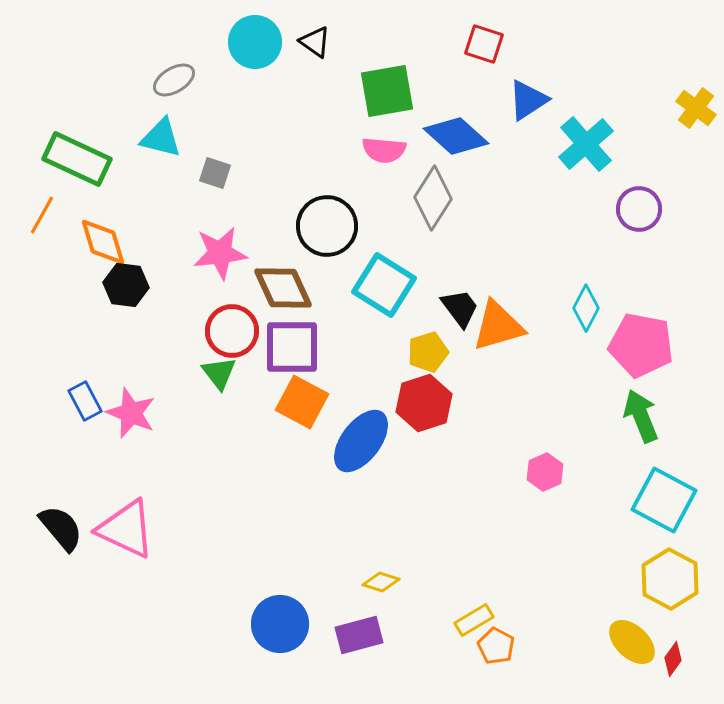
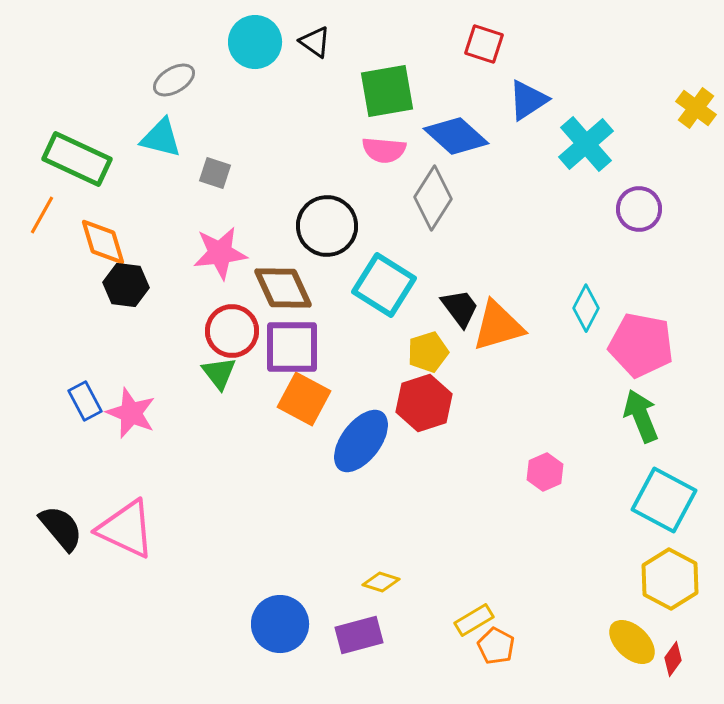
orange square at (302, 402): moved 2 px right, 3 px up
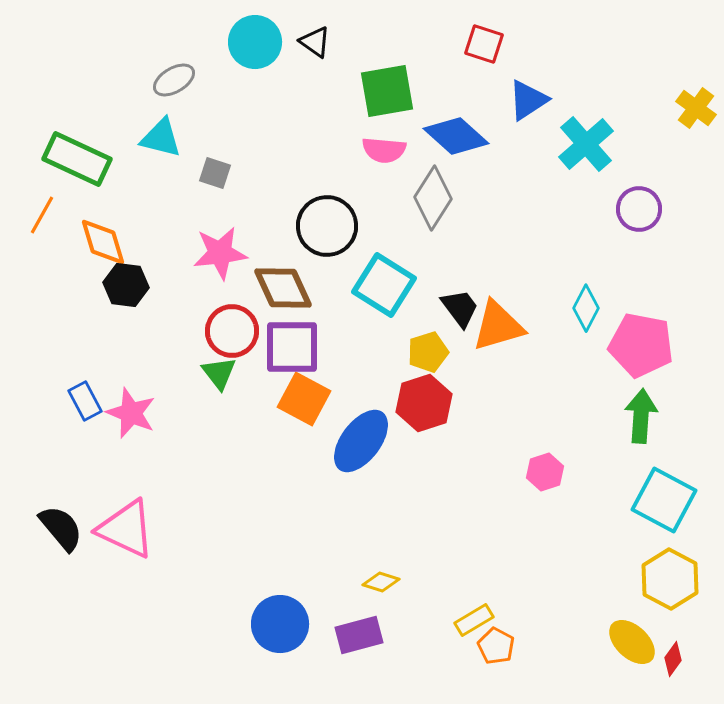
green arrow at (641, 416): rotated 26 degrees clockwise
pink hexagon at (545, 472): rotated 6 degrees clockwise
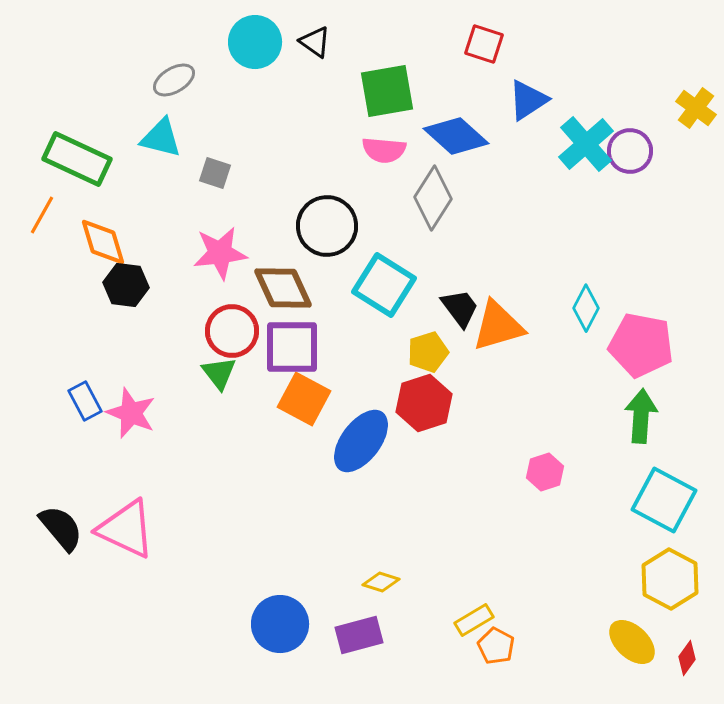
purple circle at (639, 209): moved 9 px left, 58 px up
red diamond at (673, 659): moved 14 px right, 1 px up
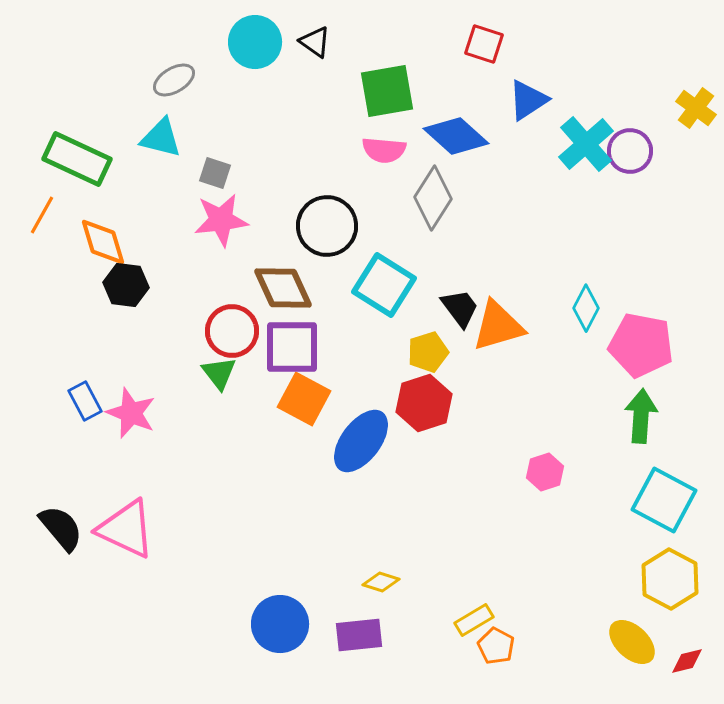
pink star at (220, 253): moved 1 px right, 33 px up
purple rectangle at (359, 635): rotated 9 degrees clockwise
red diamond at (687, 658): moved 3 px down; rotated 40 degrees clockwise
